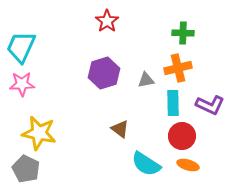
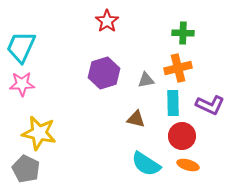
brown triangle: moved 16 px right, 10 px up; rotated 24 degrees counterclockwise
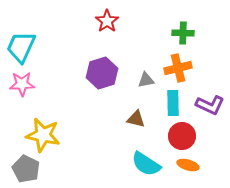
purple hexagon: moved 2 px left
yellow star: moved 4 px right, 2 px down
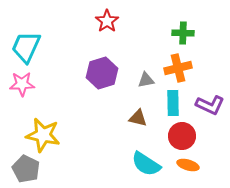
cyan trapezoid: moved 5 px right
brown triangle: moved 2 px right, 1 px up
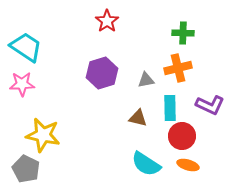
cyan trapezoid: rotated 100 degrees clockwise
cyan rectangle: moved 3 px left, 5 px down
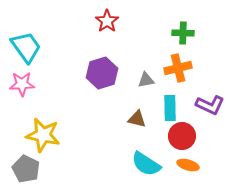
cyan trapezoid: rotated 20 degrees clockwise
brown triangle: moved 1 px left, 1 px down
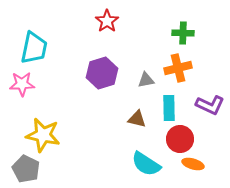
cyan trapezoid: moved 8 px right, 1 px down; rotated 48 degrees clockwise
cyan rectangle: moved 1 px left
red circle: moved 2 px left, 3 px down
orange ellipse: moved 5 px right, 1 px up
